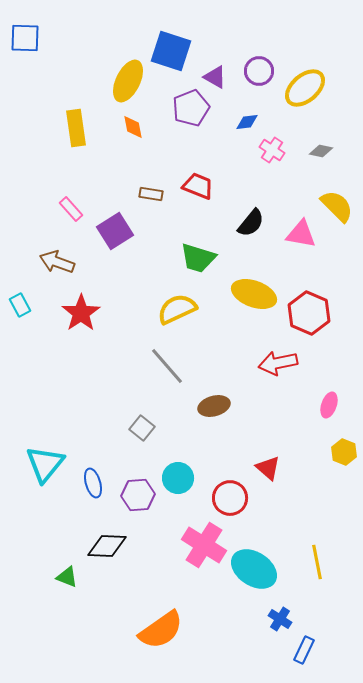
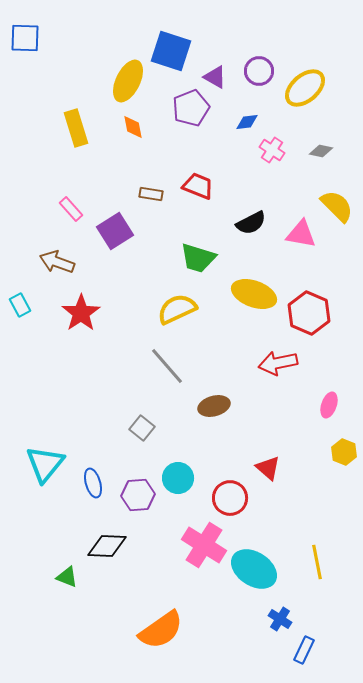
yellow rectangle at (76, 128): rotated 9 degrees counterclockwise
black semicircle at (251, 223): rotated 24 degrees clockwise
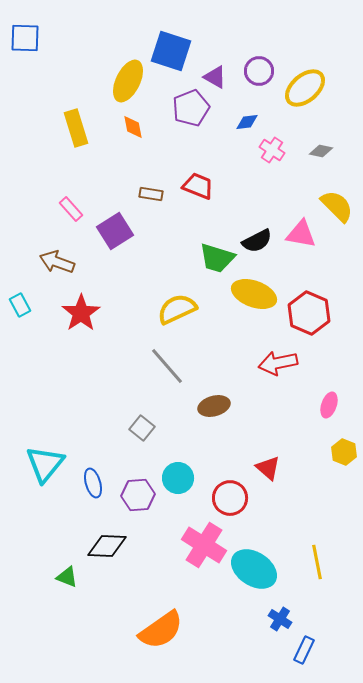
black semicircle at (251, 223): moved 6 px right, 18 px down
green trapezoid at (198, 258): moved 19 px right
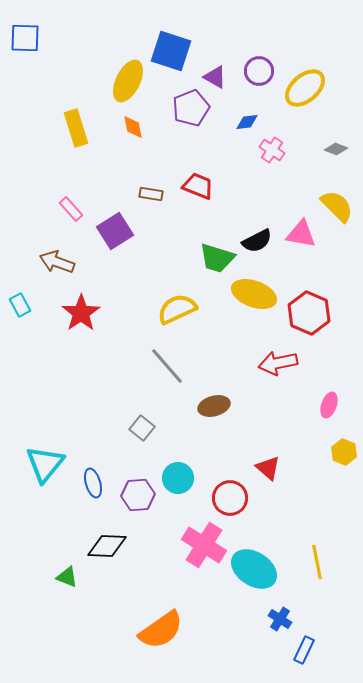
gray diamond at (321, 151): moved 15 px right, 2 px up; rotated 10 degrees clockwise
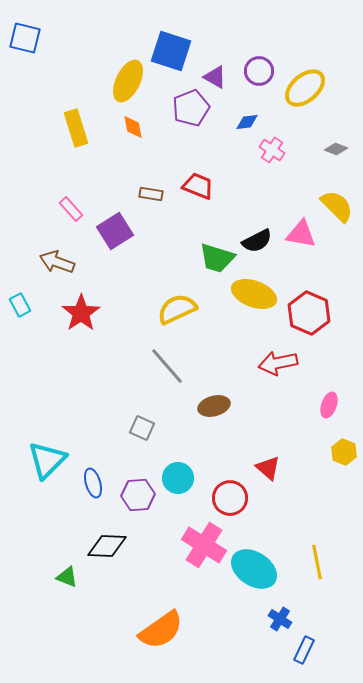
blue square at (25, 38): rotated 12 degrees clockwise
gray square at (142, 428): rotated 15 degrees counterclockwise
cyan triangle at (45, 464): moved 2 px right, 4 px up; rotated 6 degrees clockwise
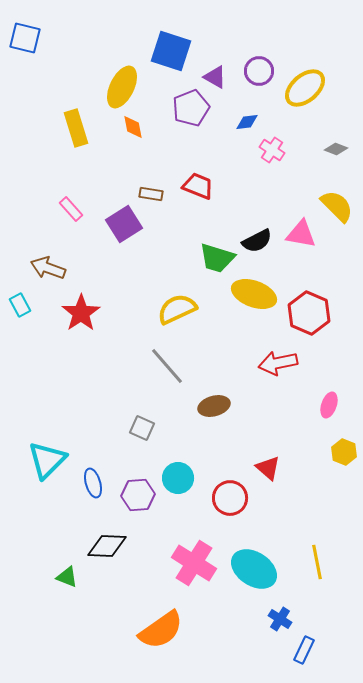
yellow ellipse at (128, 81): moved 6 px left, 6 px down
purple square at (115, 231): moved 9 px right, 7 px up
brown arrow at (57, 262): moved 9 px left, 6 px down
pink cross at (204, 545): moved 10 px left, 18 px down
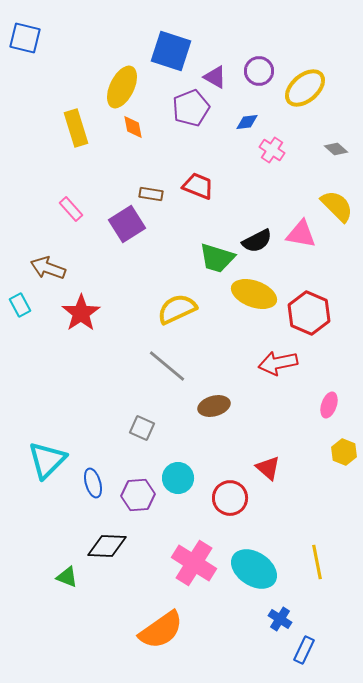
gray diamond at (336, 149): rotated 20 degrees clockwise
purple square at (124, 224): moved 3 px right
gray line at (167, 366): rotated 9 degrees counterclockwise
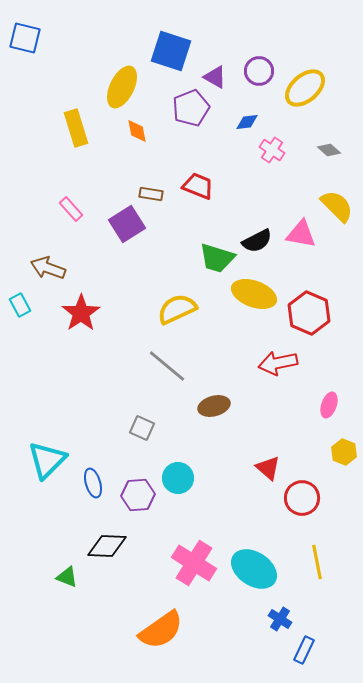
orange diamond at (133, 127): moved 4 px right, 4 px down
gray diamond at (336, 149): moved 7 px left, 1 px down
red circle at (230, 498): moved 72 px right
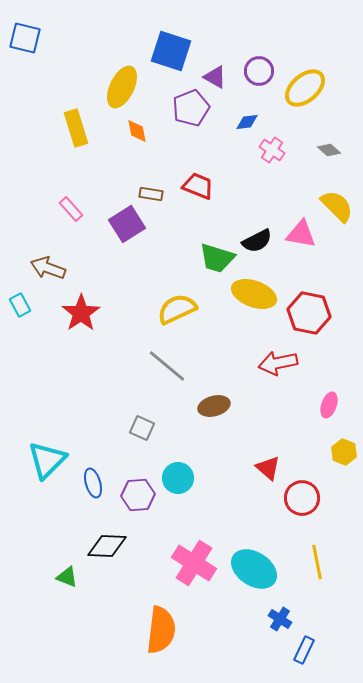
red hexagon at (309, 313): rotated 12 degrees counterclockwise
orange semicircle at (161, 630): rotated 48 degrees counterclockwise
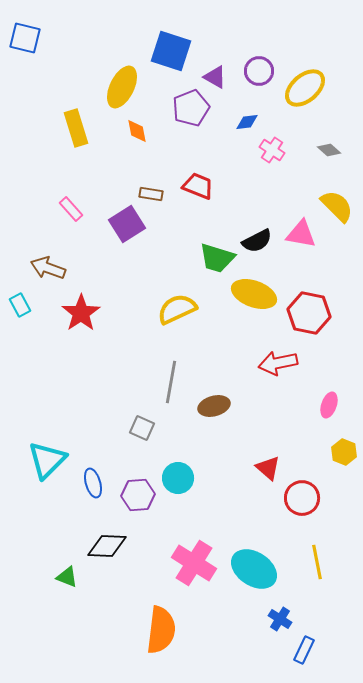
gray line at (167, 366): moved 4 px right, 16 px down; rotated 60 degrees clockwise
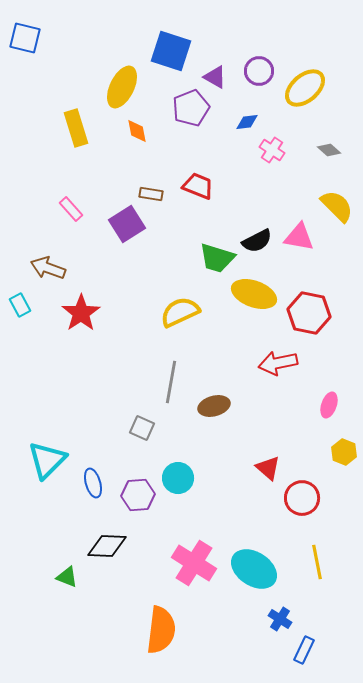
pink triangle at (301, 234): moved 2 px left, 3 px down
yellow semicircle at (177, 309): moved 3 px right, 3 px down
